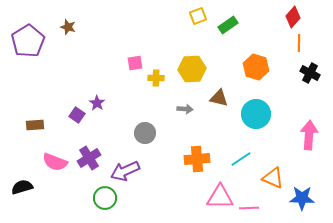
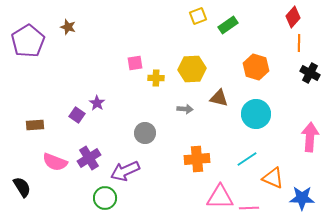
pink arrow: moved 1 px right, 2 px down
cyan line: moved 6 px right
black semicircle: rotated 75 degrees clockwise
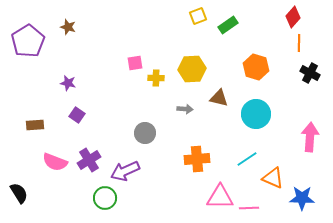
purple star: moved 29 px left, 20 px up; rotated 21 degrees counterclockwise
purple cross: moved 2 px down
black semicircle: moved 3 px left, 6 px down
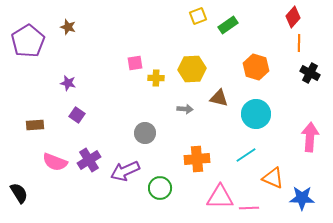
cyan line: moved 1 px left, 4 px up
green circle: moved 55 px right, 10 px up
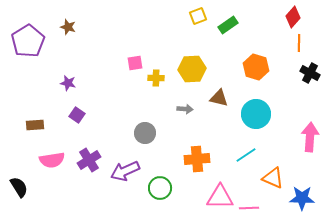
pink semicircle: moved 3 px left, 2 px up; rotated 30 degrees counterclockwise
black semicircle: moved 6 px up
